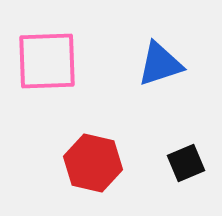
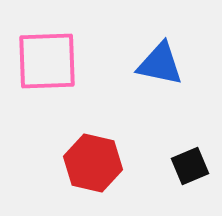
blue triangle: rotated 30 degrees clockwise
black square: moved 4 px right, 3 px down
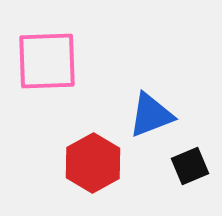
blue triangle: moved 9 px left, 51 px down; rotated 33 degrees counterclockwise
red hexagon: rotated 18 degrees clockwise
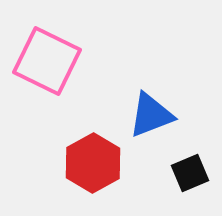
pink square: rotated 28 degrees clockwise
black square: moved 7 px down
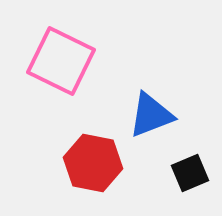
pink square: moved 14 px right
red hexagon: rotated 20 degrees counterclockwise
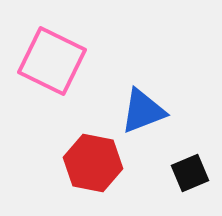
pink square: moved 9 px left
blue triangle: moved 8 px left, 4 px up
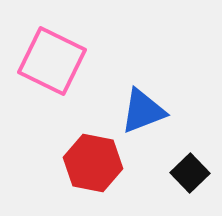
black square: rotated 21 degrees counterclockwise
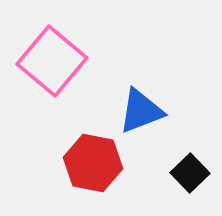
pink square: rotated 14 degrees clockwise
blue triangle: moved 2 px left
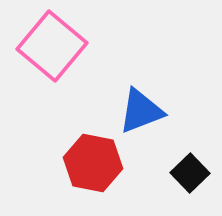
pink square: moved 15 px up
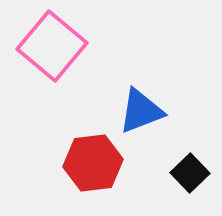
red hexagon: rotated 18 degrees counterclockwise
